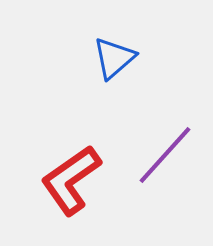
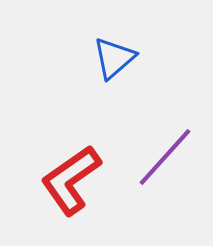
purple line: moved 2 px down
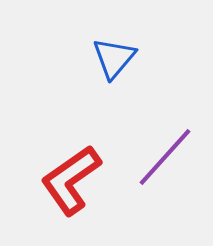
blue triangle: rotated 9 degrees counterclockwise
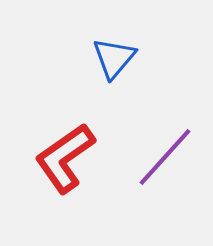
red L-shape: moved 6 px left, 22 px up
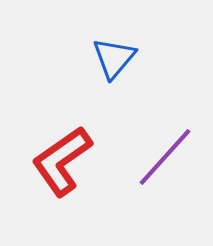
red L-shape: moved 3 px left, 3 px down
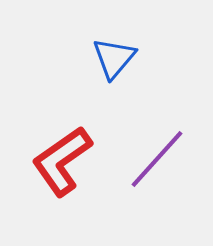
purple line: moved 8 px left, 2 px down
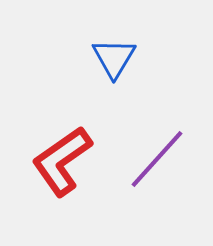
blue triangle: rotated 9 degrees counterclockwise
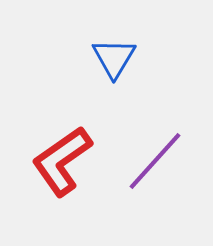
purple line: moved 2 px left, 2 px down
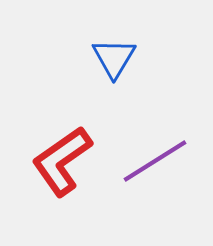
purple line: rotated 16 degrees clockwise
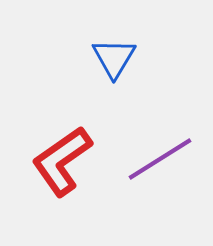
purple line: moved 5 px right, 2 px up
